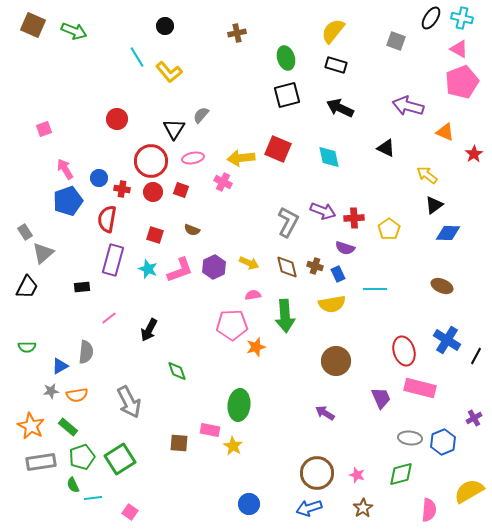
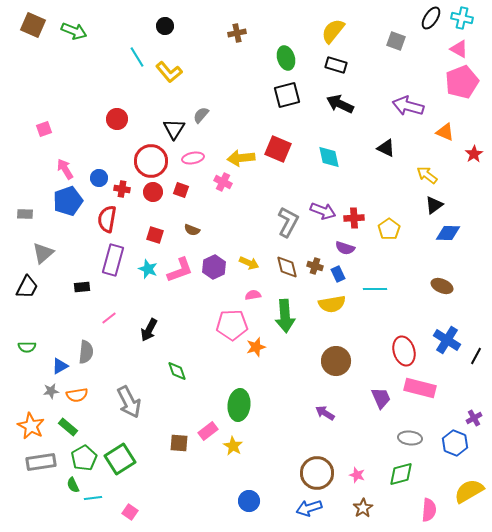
black arrow at (340, 108): moved 4 px up
gray rectangle at (25, 232): moved 18 px up; rotated 56 degrees counterclockwise
pink rectangle at (210, 430): moved 2 px left, 1 px down; rotated 48 degrees counterclockwise
blue hexagon at (443, 442): moved 12 px right, 1 px down; rotated 15 degrees counterclockwise
green pentagon at (82, 457): moved 2 px right, 1 px down; rotated 10 degrees counterclockwise
blue circle at (249, 504): moved 3 px up
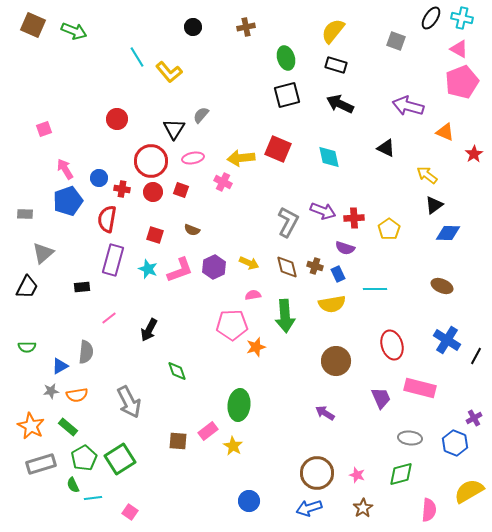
black circle at (165, 26): moved 28 px right, 1 px down
brown cross at (237, 33): moved 9 px right, 6 px up
red ellipse at (404, 351): moved 12 px left, 6 px up
brown square at (179, 443): moved 1 px left, 2 px up
gray rectangle at (41, 462): moved 2 px down; rotated 8 degrees counterclockwise
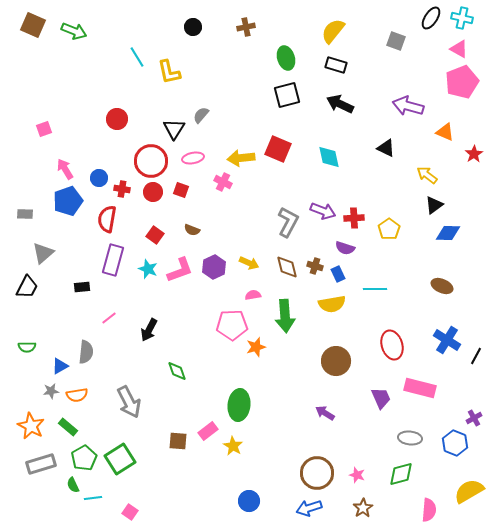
yellow L-shape at (169, 72): rotated 28 degrees clockwise
red square at (155, 235): rotated 18 degrees clockwise
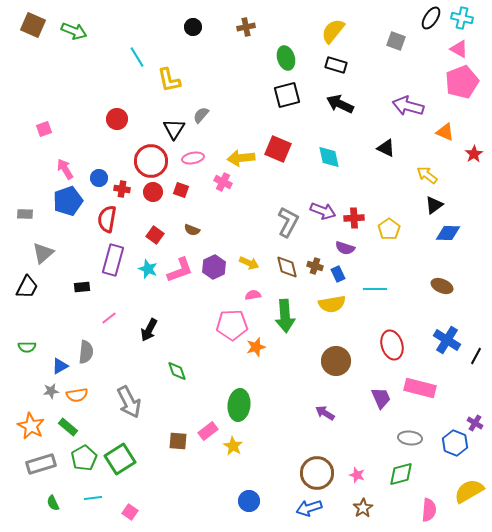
yellow L-shape at (169, 72): moved 8 px down
purple cross at (474, 418): moved 1 px right, 5 px down; rotated 28 degrees counterclockwise
green semicircle at (73, 485): moved 20 px left, 18 px down
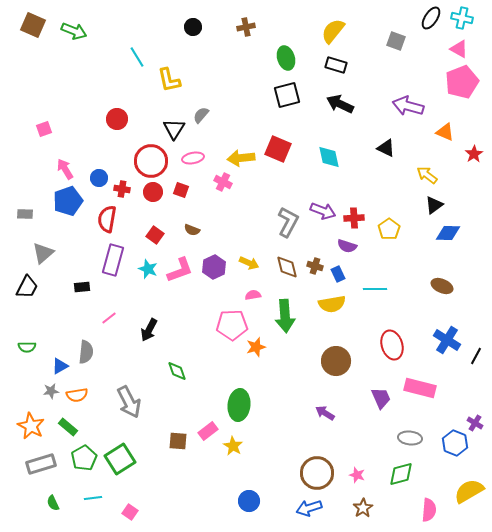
purple semicircle at (345, 248): moved 2 px right, 2 px up
